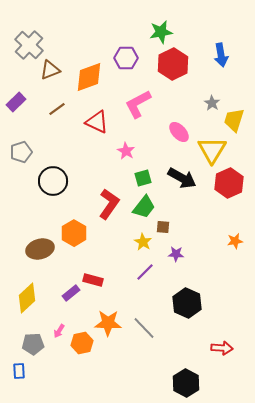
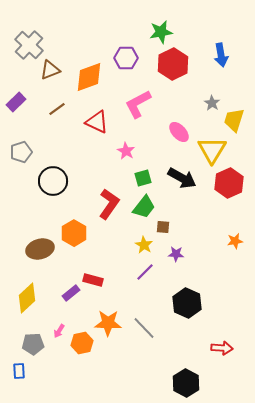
yellow star at (143, 242): moved 1 px right, 3 px down
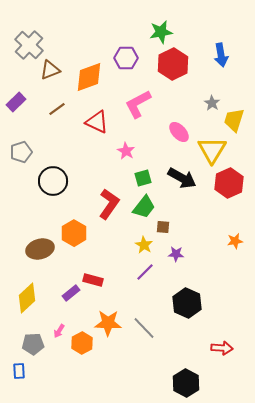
orange hexagon at (82, 343): rotated 15 degrees counterclockwise
